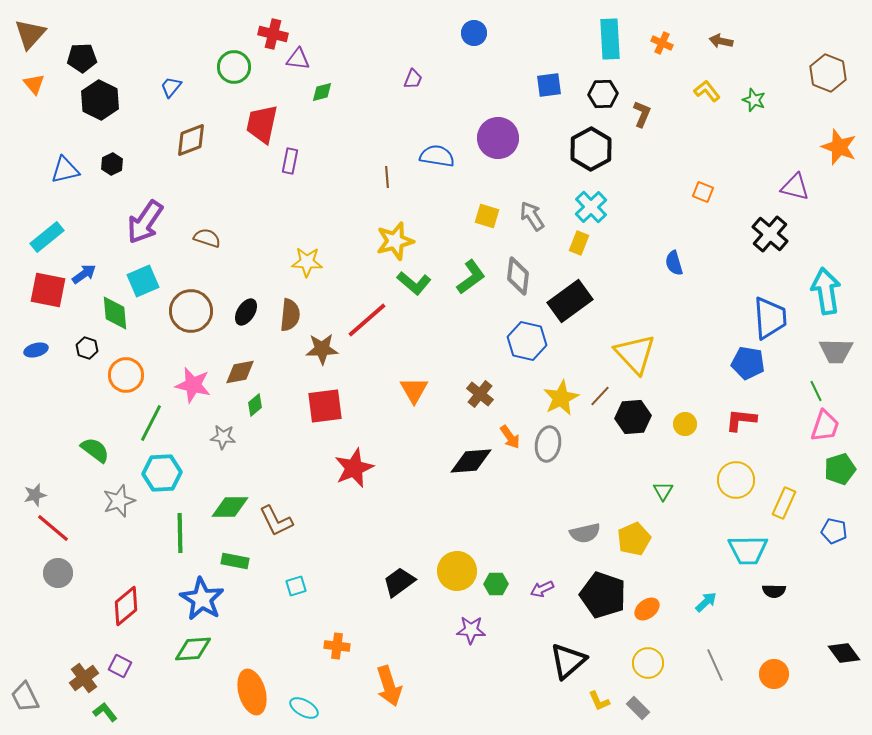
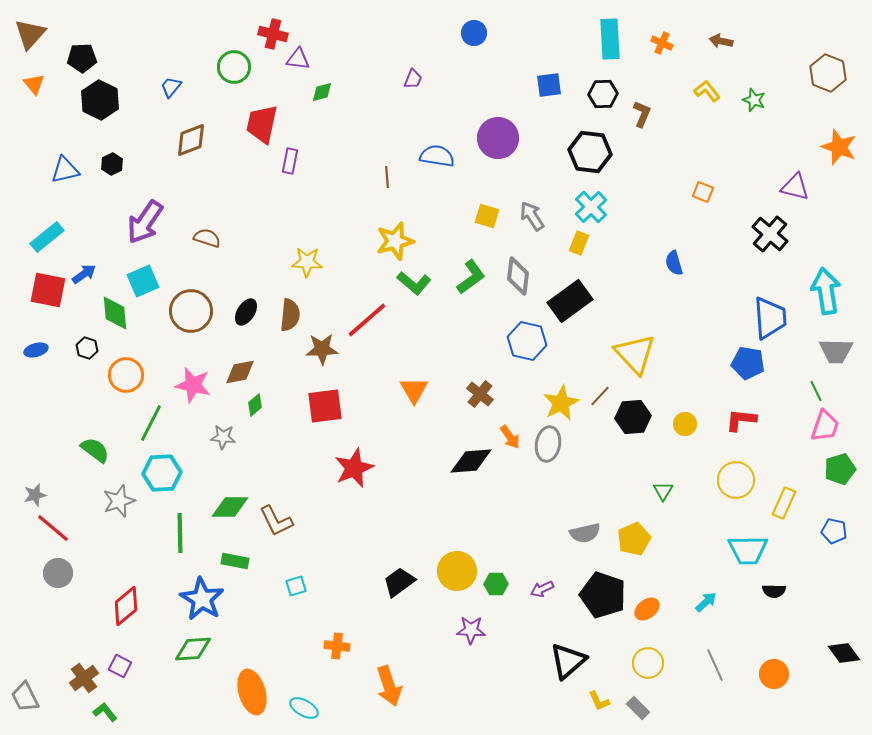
black hexagon at (591, 149): moved 1 px left, 3 px down; rotated 24 degrees counterclockwise
yellow star at (561, 398): moved 5 px down
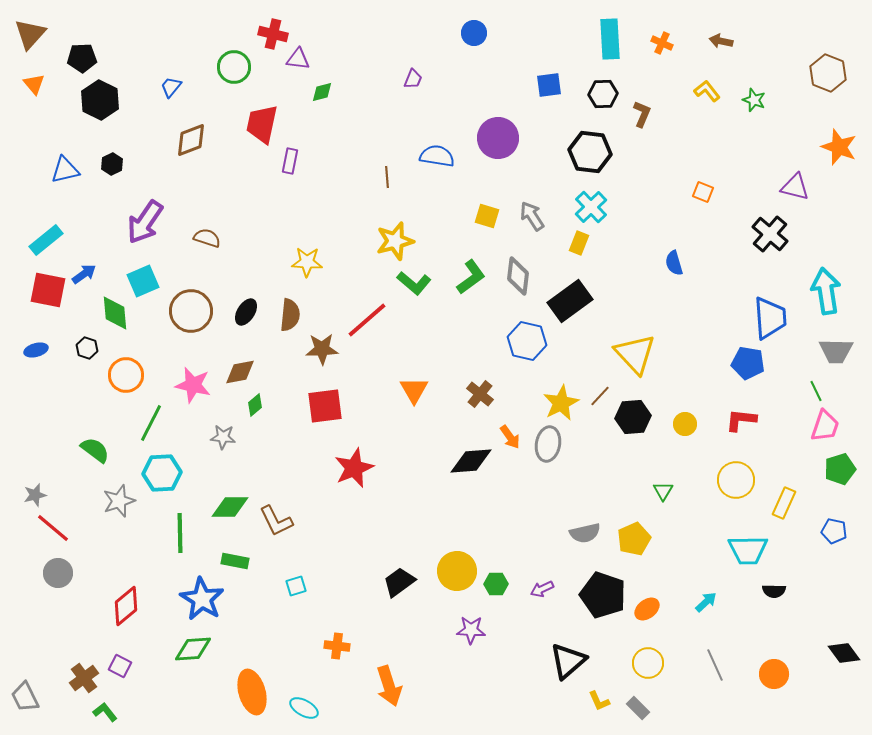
cyan rectangle at (47, 237): moved 1 px left, 3 px down
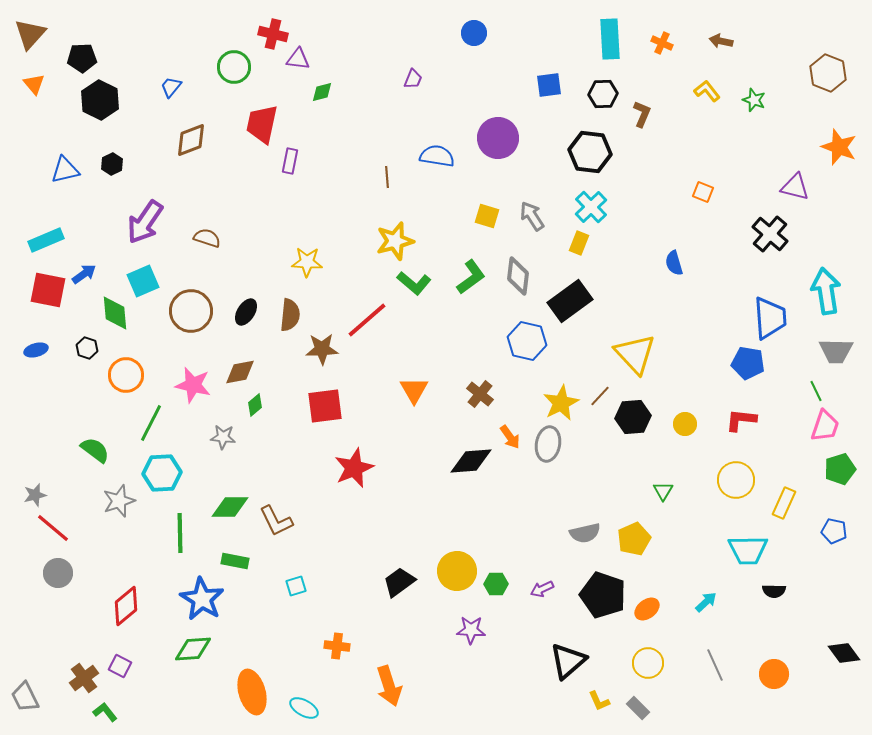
cyan rectangle at (46, 240): rotated 16 degrees clockwise
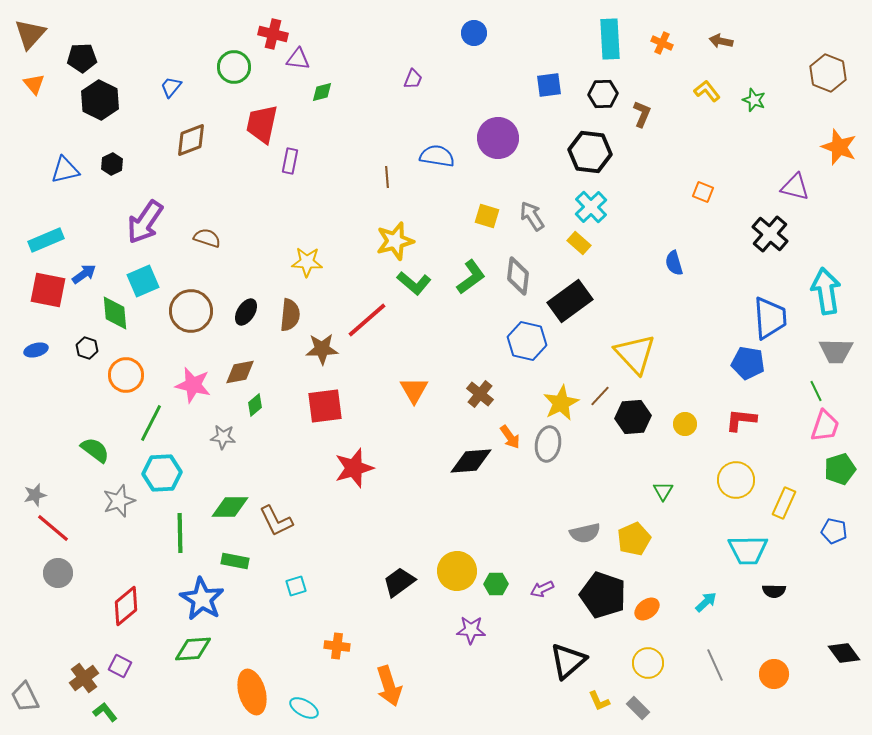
yellow rectangle at (579, 243): rotated 70 degrees counterclockwise
red star at (354, 468): rotated 6 degrees clockwise
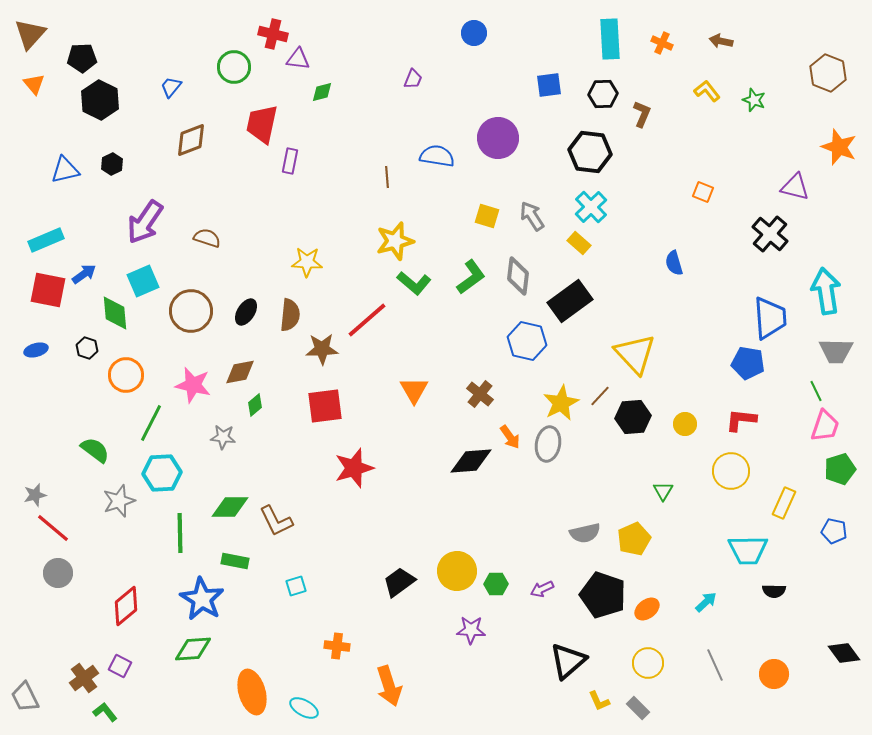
yellow circle at (736, 480): moved 5 px left, 9 px up
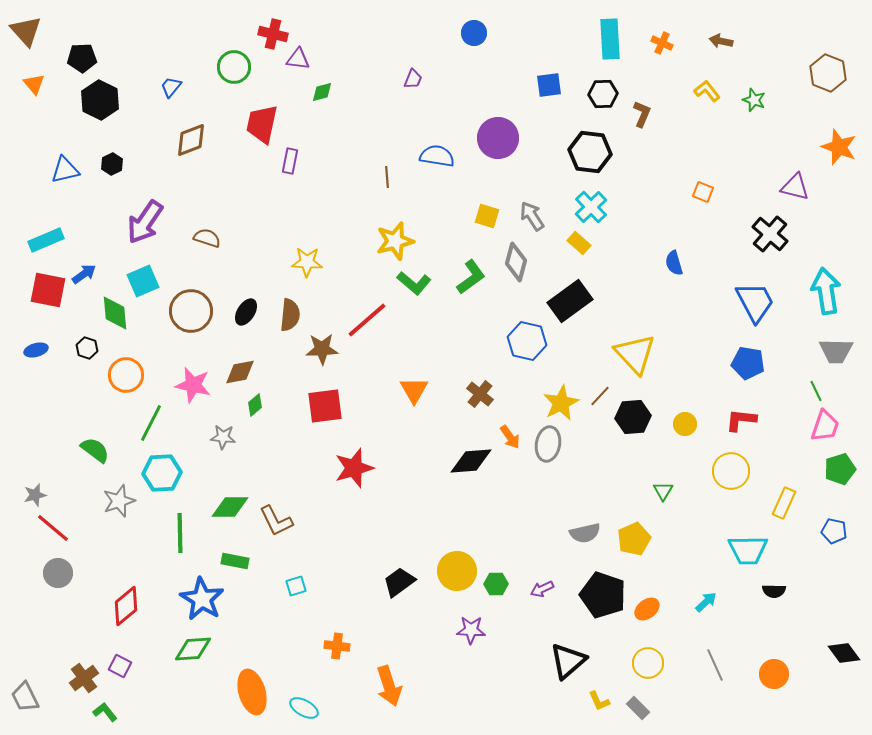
brown triangle at (30, 34): moved 4 px left, 3 px up; rotated 24 degrees counterclockwise
gray diamond at (518, 276): moved 2 px left, 14 px up; rotated 9 degrees clockwise
blue trapezoid at (770, 318): moved 15 px left, 16 px up; rotated 24 degrees counterclockwise
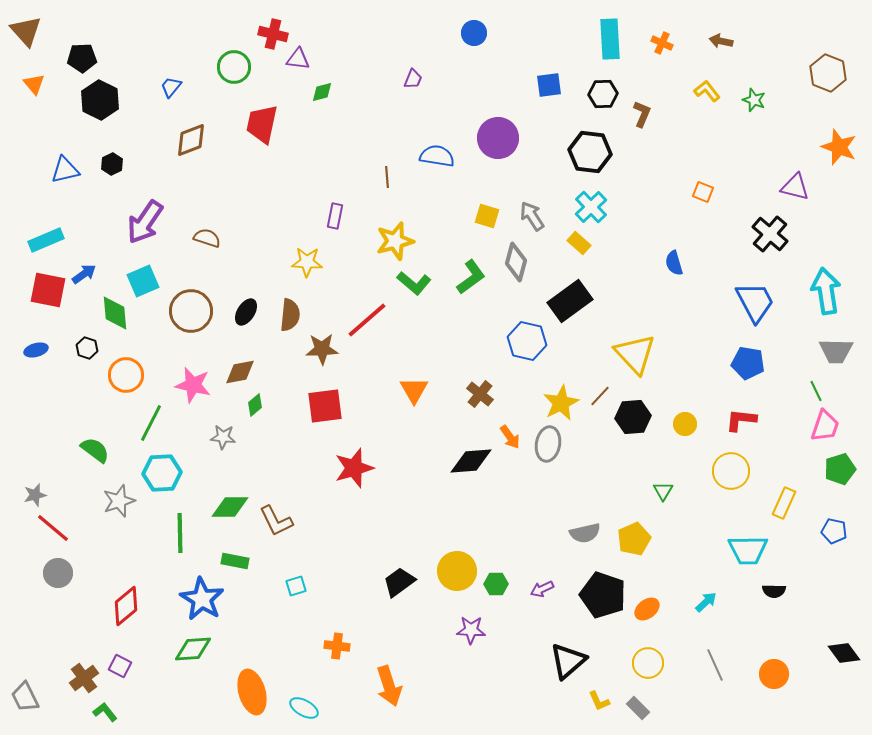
purple rectangle at (290, 161): moved 45 px right, 55 px down
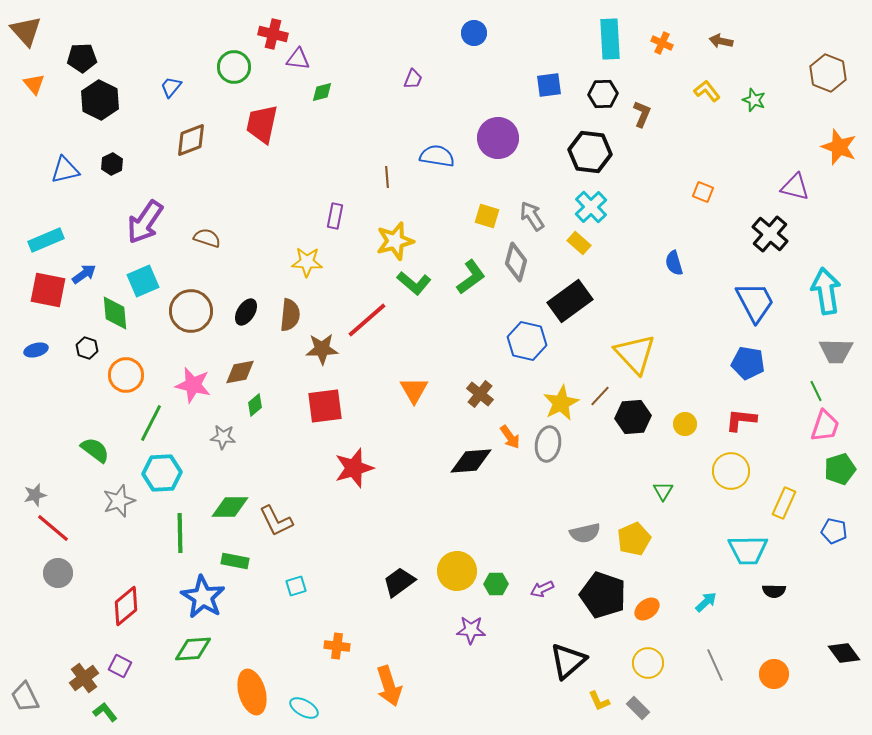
blue star at (202, 599): moved 1 px right, 2 px up
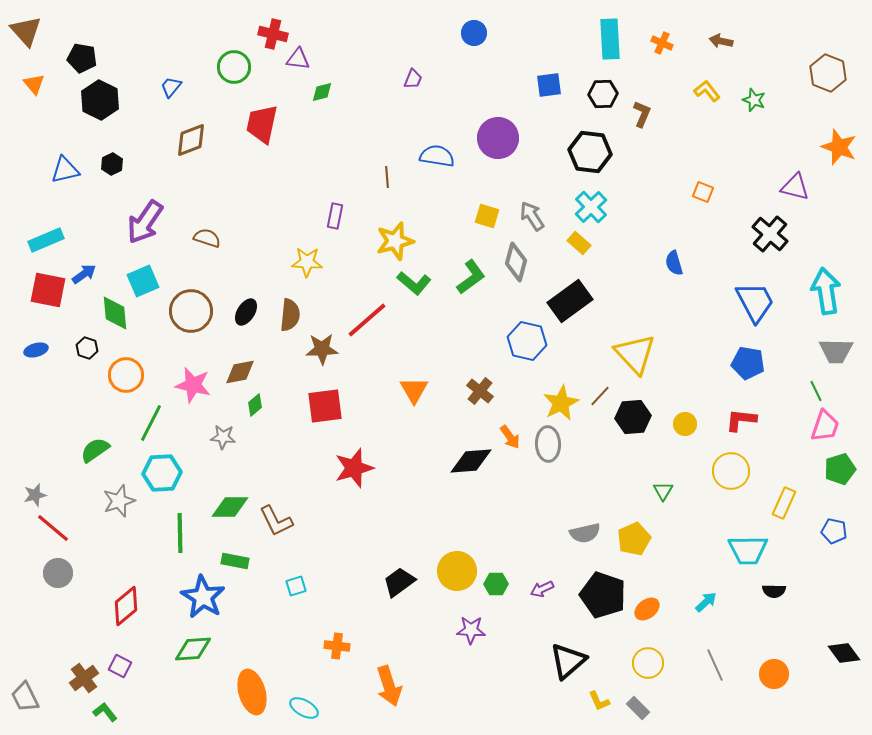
black pentagon at (82, 58): rotated 12 degrees clockwise
brown cross at (480, 394): moved 3 px up
gray ellipse at (548, 444): rotated 12 degrees counterclockwise
green semicircle at (95, 450): rotated 72 degrees counterclockwise
